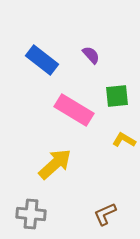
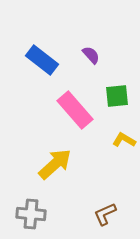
pink rectangle: moved 1 px right; rotated 18 degrees clockwise
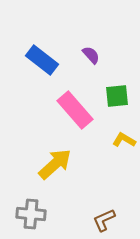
brown L-shape: moved 1 px left, 6 px down
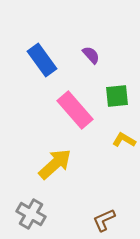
blue rectangle: rotated 16 degrees clockwise
gray cross: rotated 24 degrees clockwise
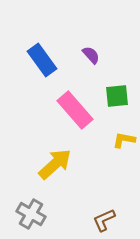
yellow L-shape: rotated 20 degrees counterclockwise
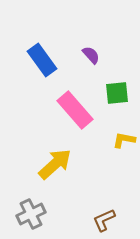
green square: moved 3 px up
gray cross: rotated 36 degrees clockwise
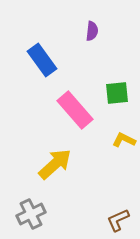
purple semicircle: moved 1 px right, 24 px up; rotated 48 degrees clockwise
yellow L-shape: rotated 15 degrees clockwise
brown L-shape: moved 14 px right
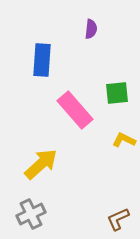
purple semicircle: moved 1 px left, 2 px up
blue rectangle: rotated 40 degrees clockwise
yellow arrow: moved 14 px left
brown L-shape: moved 1 px up
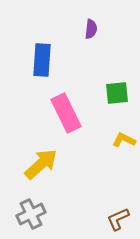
pink rectangle: moved 9 px left, 3 px down; rotated 15 degrees clockwise
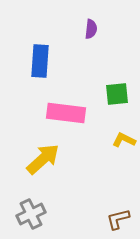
blue rectangle: moved 2 px left, 1 px down
green square: moved 1 px down
pink rectangle: rotated 57 degrees counterclockwise
yellow arrow: moved 2 px right, 5 px up
brown L-shape: rotated 10 degrees clockwise
